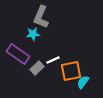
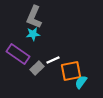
gray L-shape: moved 7 px left
cyan semicircle: moved 2 px left
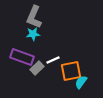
purple rectangle: moved 4 px right, 3 px down; rotated 15 degrees counterclockwise
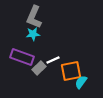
gray rectangle: moved 2 px right
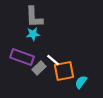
gray L-shape: rotated 25 degrees counterclockwise
white line: rotated 64 degrees clockwise
orange square: moved 7 px left
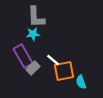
gray L-shape: moved 2 px right
purple rectangle: moved 1 px right, 1 px up; rotated 40 degrees clockwise
gray rectangle: moved 6 px left
cyan semicircle: rotated 56 degrees counterclockwise
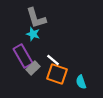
gray L-shape: moved 1 px down; rotated 15 degrees counterclockwise
cyan star: rotated 24 degrees clockwise
orange square: moved 7 px left, 3 px down; rotated 30 degrees clockwise
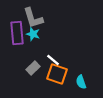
gray L-shape: moved 3 px left
purple rectangle: moved 6 px left, 23 px up; rotated 25 degrees clockwise
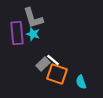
gray rectangle: moved 10 px right, 4 px up
